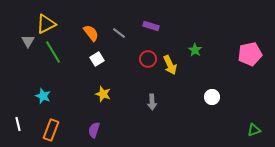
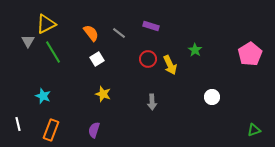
pink pentagon: rotated 20 degrees counterclockwise
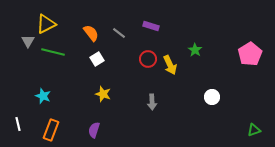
green line: rotated 45 degrees counterclockwise
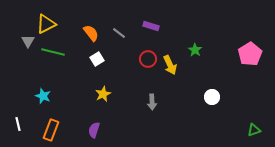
yellow star: rotated 28 degrees clockwise
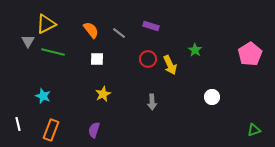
orange semicircle: moved 3 px up
white square: rotated 32 degrees clockwise
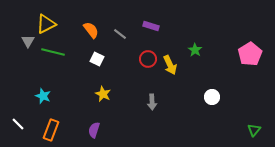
gray line: moved 1 px right, 1 px down
white square: rotated 24 degrees clockwise
yellow star: rotated 21 degrees counterclockwise
white line: rotated 32 degrees counterclockwise
green triangle: rotated 32 degrees counterclockwise
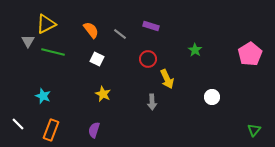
yellow arrow: moved 3 px left, 14 px down
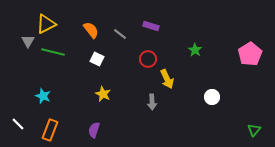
orange rectangle: moved 1 px left
